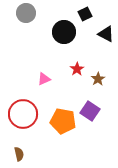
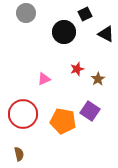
red star: rotated 16 degrees clockwise
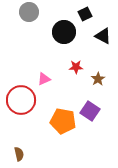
gray circle: moved 3 px right, 1 px up
black triangle: moved 3 px left, 2 px down
red star: moved 1 px left, 2 px up; rotated 16 degrees clockwise
red circle: moved 2 px left, 14 px up
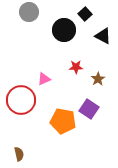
black square: rotated 16 degrees counterclockwise
black circle: moved 2 px up
purple square: moved 1 px left, 2 px up
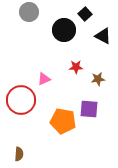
brown star: rotated 24 degrees clockwise
purple square: rotated 30 degrees counterclockwise
brown semicircle: rotated 16 degrees clockwise
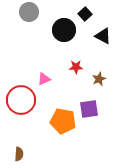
brown star: moved 1 px right; rotated 16 degrees counterclockwise
purple square: rotated 12 degrees counterclockwise
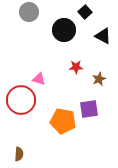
black square: moved 2 px up
pink triangle: moved 5 px left; rotated 40 degrees clockwise
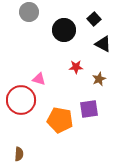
black square: moved 9 px right, 7 px down
black triangle: moved 8 px down
orange pentagon: moved 3 px left, 1 px up
